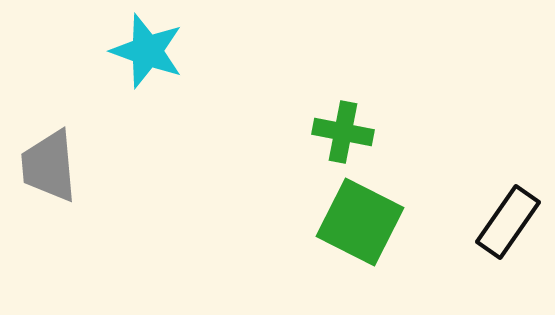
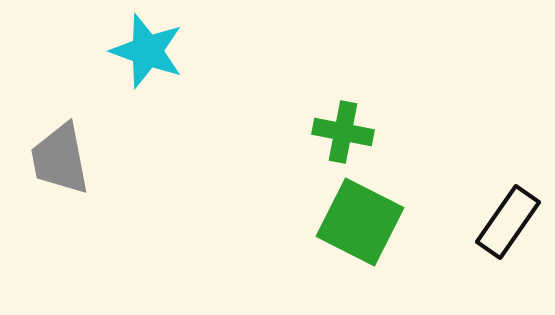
gray trapezoid: moved 11 px right, 7 px up; rotated 6 degrees counterclockwise
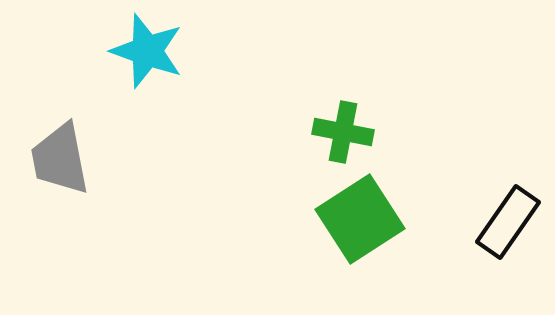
green square: moved 3 px up; rotated 30 degrees clockwise
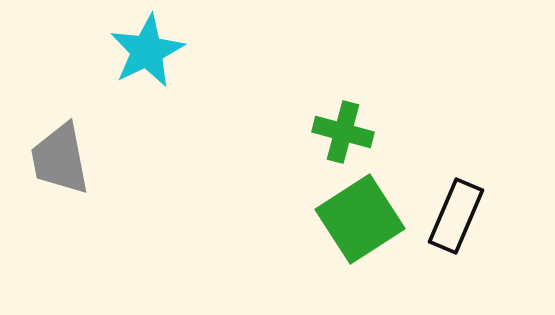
cyan star: rotated 26 degrees clockwise
green cross: rotated 4 degrees clockwise
black rectangle: moved 52 px left, 6 px up; rotated 12 degrees counterclockwise
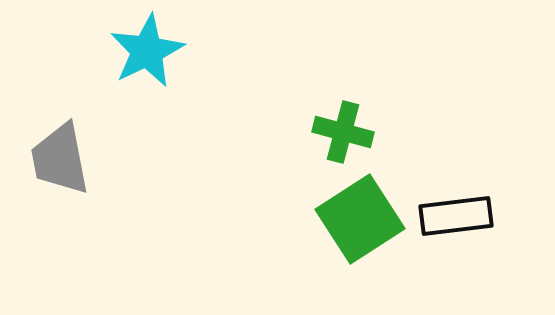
black rectangle: rotated 60 degrees clockwise
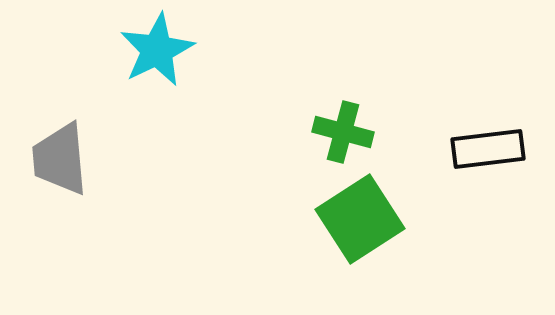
cyan star: moved 10 px right, 1 px up
gray trapezoid: rotated 6 degrees clockwise
black rectangle: moved 32 px right, 67 px up
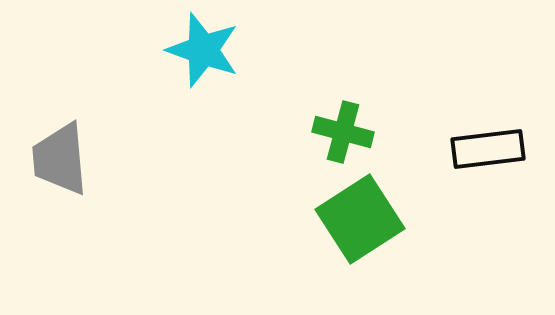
cyan star: moved 46 px right; rotated 26 degrees counterclockwise
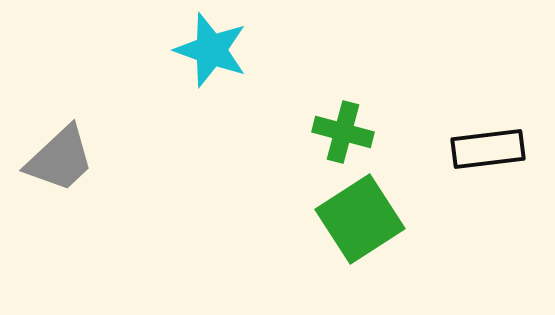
cyan star: moved 8 px right
gray trapezoid: rotated 128 degrees counterclockwise
